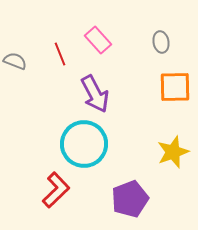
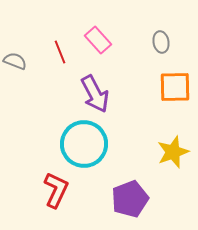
red line: moved 2 px up
red L-shape: rotated 21 degrees counterclockwise
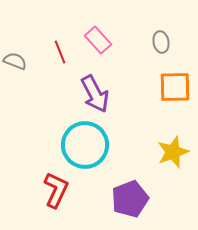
cyan circle: moved 1 px right, 1 px down
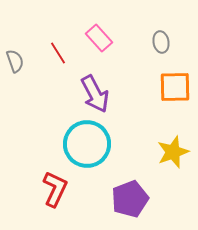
pink rectangle: moved 1 px right, 2 px up
red line: moved 2 px left, 1 px down; rotated 10 degrees counterclockwise
gray semicircle: rotated 50 degrees clockwise
cyan circle: moved 2 px right, 1 px up
red L-shape: moved 1 px left, 1 px up
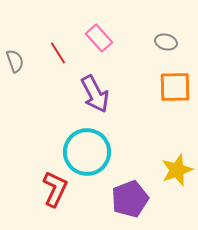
gray ellipse: moved 5 px right; rotated 65 degrees counterclockwise
cyan circle: moved 8 px down
yellow star: moved 4 px right, 18 px down
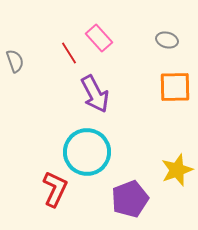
gray ellipse: moved 1 px right, 2 px up
red line: moved 11 px right
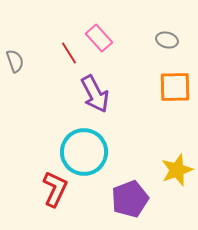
cyan circle: moved 3 px left
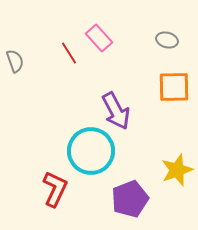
orange square: moved 1 px left
purple arrow: moved 21 px right, 17 px down
cyan circle: moved 7 px right, 1 px up
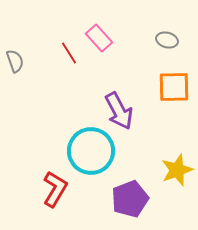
purple arrow: moved 3 px right
red L-shape: rotated 6 degrees clockwise
